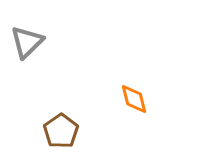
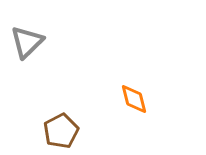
brown pentagon: rotated 8 degrees clockwise
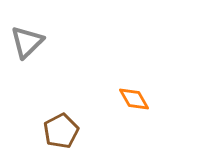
orange diamond: rotated 16 degrees counterclockwise
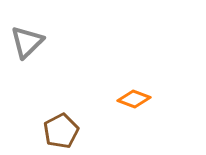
orange diamond: rotated 40 degrees counterclockwise
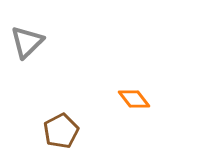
orange diamond: rotated 32 degrees clockwise
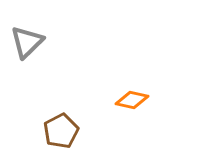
orange diamond: moved 2 px left, 1 px down; rotated 40 degrees counterclockwise
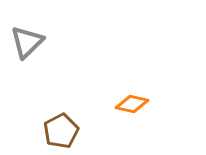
orange diamond: moved 4 px down
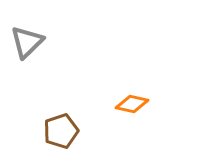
brown pentagon: rotated 8 degrees clockwise
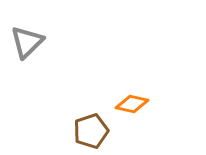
brown pentagon: moved 30 px right
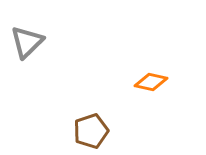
orange diamond: moved 19 px right, 22 px up
